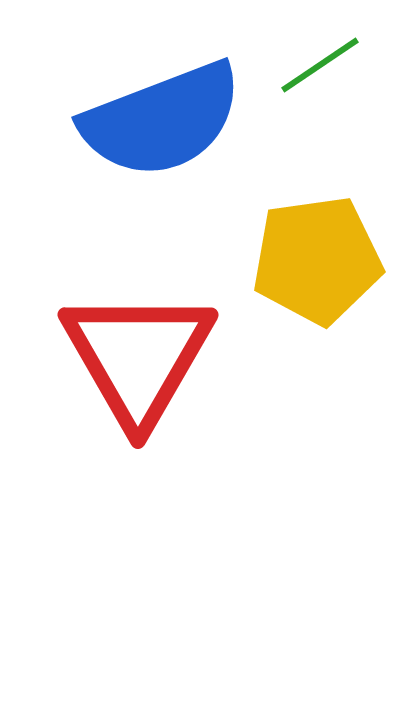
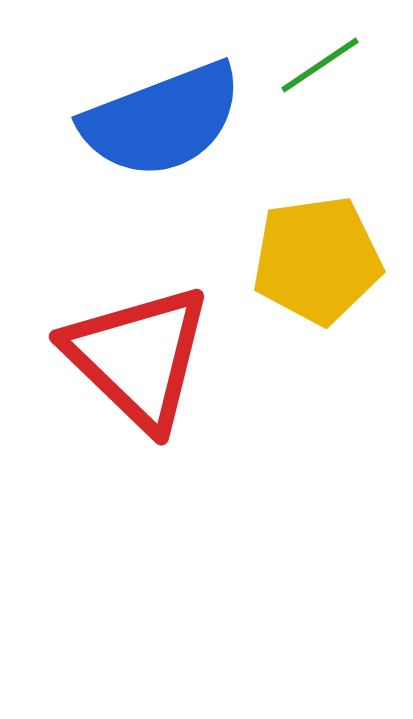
red triangle: rotated 16 degrees counterclockwise
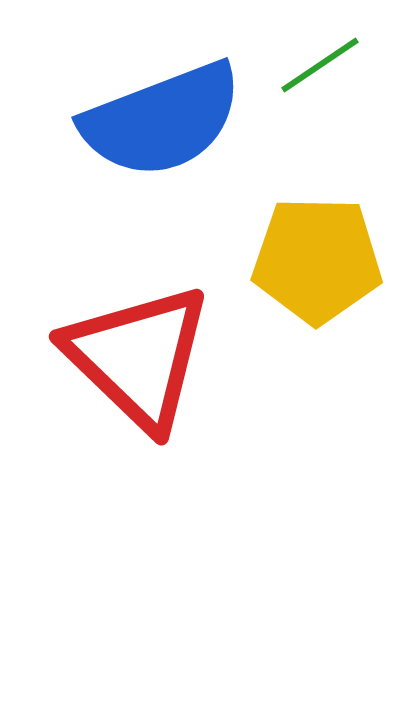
yellow pentagon: rotated 9 degrees clockwise
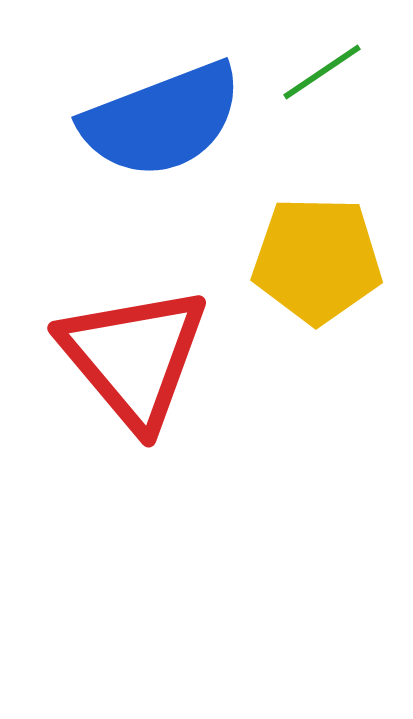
green line: moved 2 px right, 7 px down
red triangle: moved 4 px left; rotated 6 degrees clockwise
